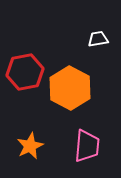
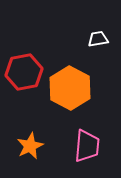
red hexagon: moved 1 px left
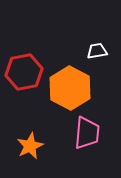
white trapezoid: moved 1 px left, 12 px down
pink trapezoid: moved 13 px up
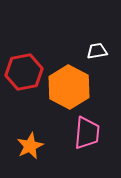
orange hexagon: moved 1 px left, 1 px up
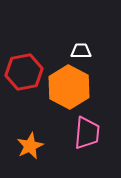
white trapezoid: moved 16 px left; rotated 10 degrees clockwise
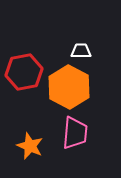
pink trapezoid: moved 12 px left
orange star: rotated 24 degrees counterclockwise
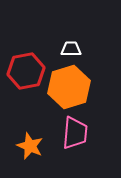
white trapezoid: moved 10 px left, 2 px up
red hexagon: moved 2 px right, 1 px up
orange hexagon: rotated 15 degrees clockwise
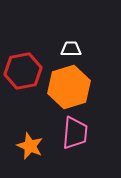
red hexagon: moved 3 px left
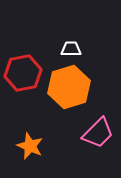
red hexagon: moved 2 px down
pink trapezoid: moved 23 px right; rotated 40 degrees clockwise
